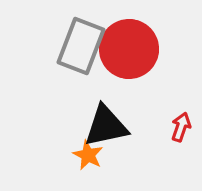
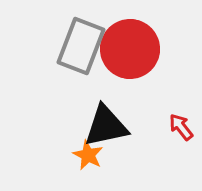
red circle: moved 1 px right
red arrow: rotated 56 degrees counterclockwise
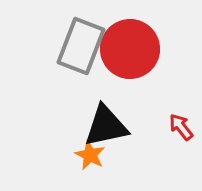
orange star: moved 2 px right
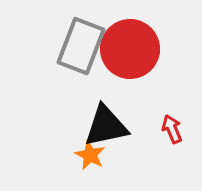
red arrow: moved 9 px left, 2 px down; rotated 16 degrees clockwise
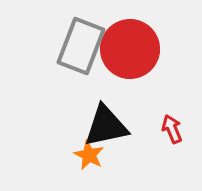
orange star: moved 1 px left
